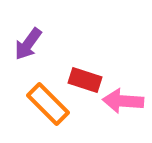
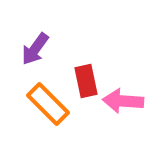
purple arrow: moved 7 px right, 5 px down
red rectangle: moved 1 px right, 1 px down; rotated 60 degrees clockwise
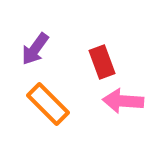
red rectangle: moved 16 px right, 19 px up; rotated 8 degrees counterclockwise
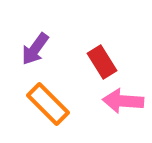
red rectangle: rotated 12 degrees counterclockwise
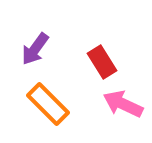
pink arrow: moved 3 px down; rotated 21 degrees clockwise
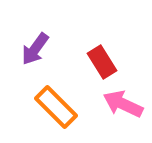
orange rectangle: moved 8 px right, 3 px down
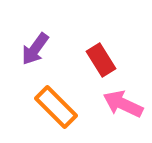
red rectangle: moved 1 px left, 2 px up
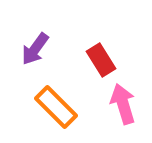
pink arrow: rotated 48 degrees clockwise
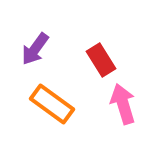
orange rectangle: moved 4 px left, 3 px up; rotated 9 degrees counterclockwise
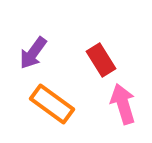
purple arrow: moved 2 px left, 4 px down
